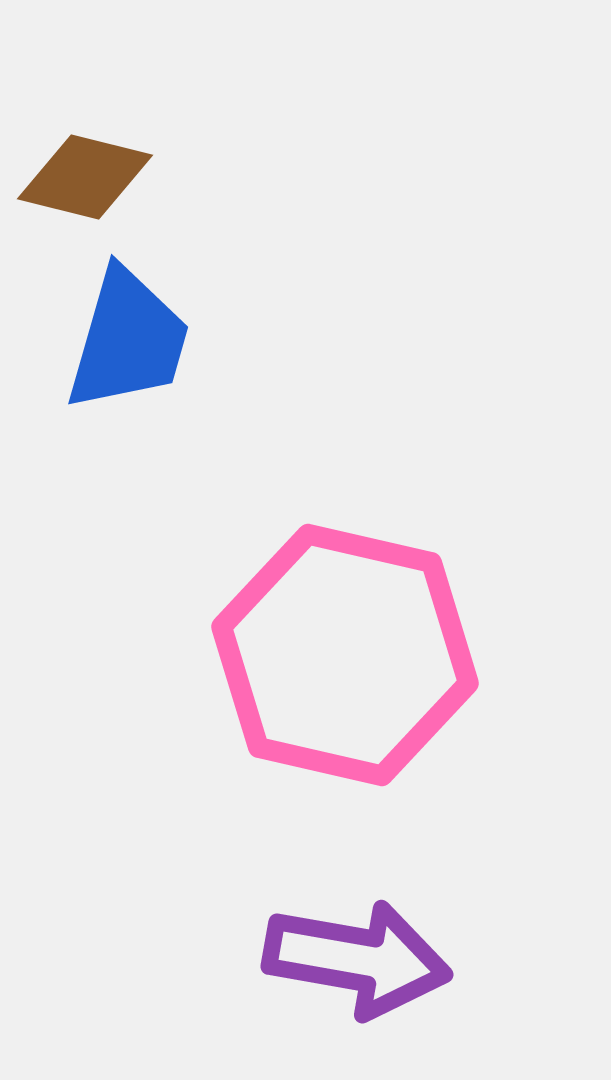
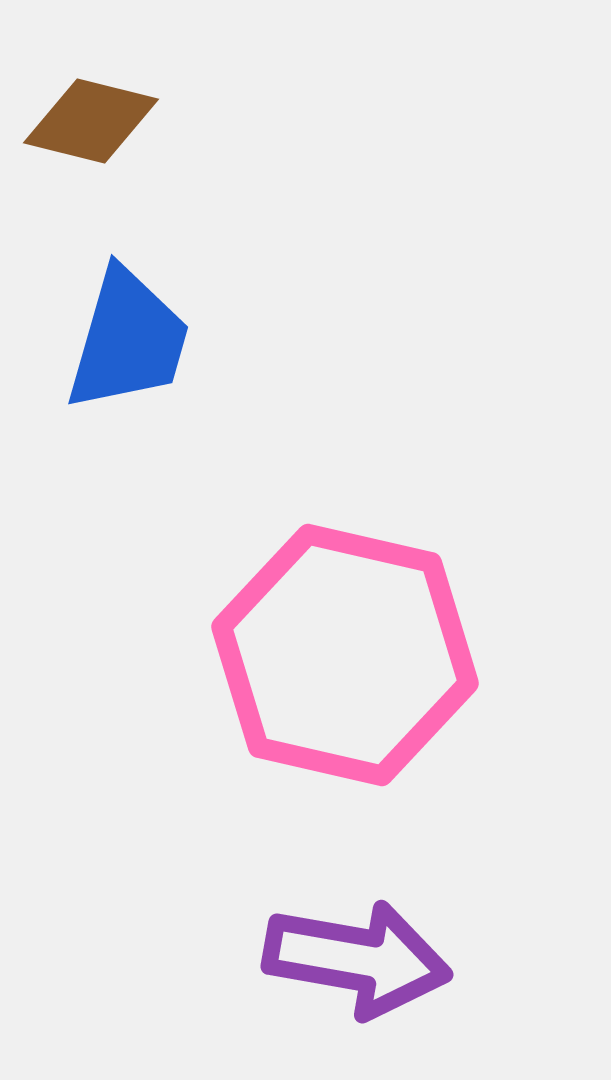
brown diamond: moved 6 px right, 56 px up
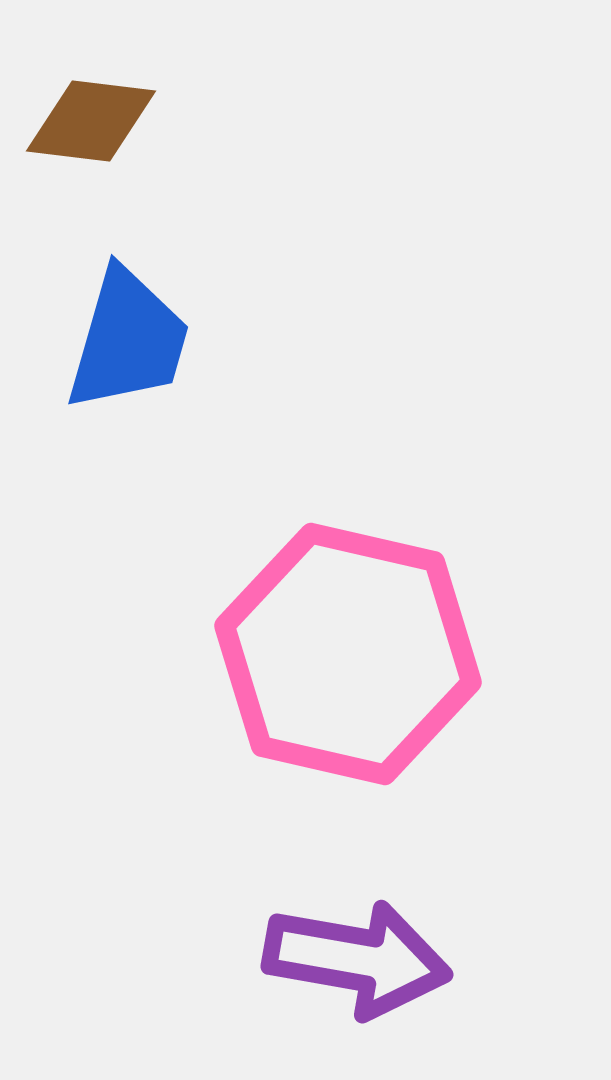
brown diamond: rotated 7 degrees counterclockwise
pink hexagon: moved 3 px right, 1 px up
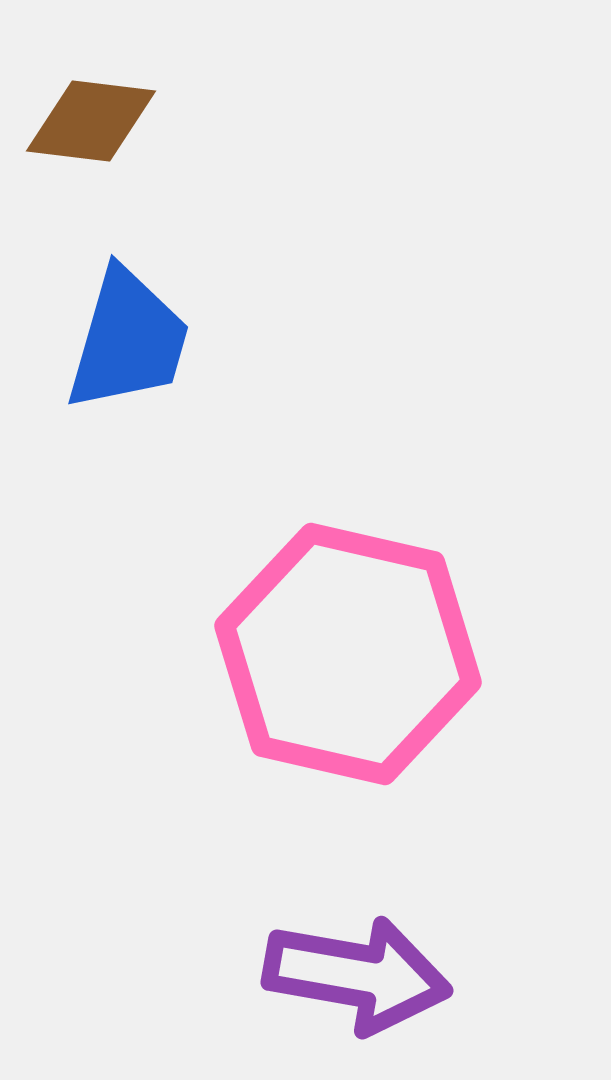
purple arrow: moved 16 px down
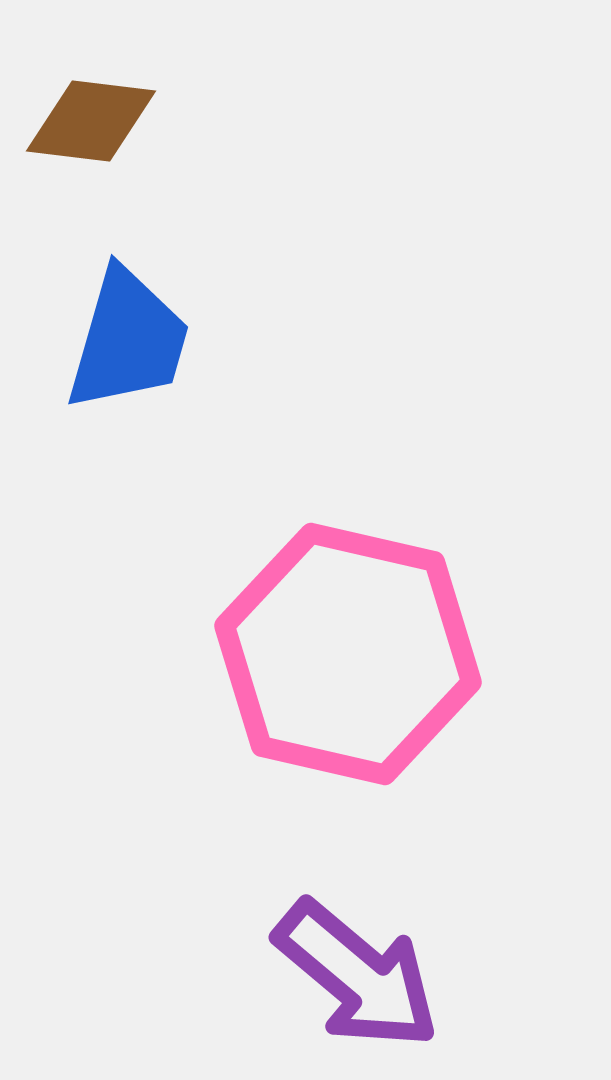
purple arrow: rotated 30 degrees clockwise
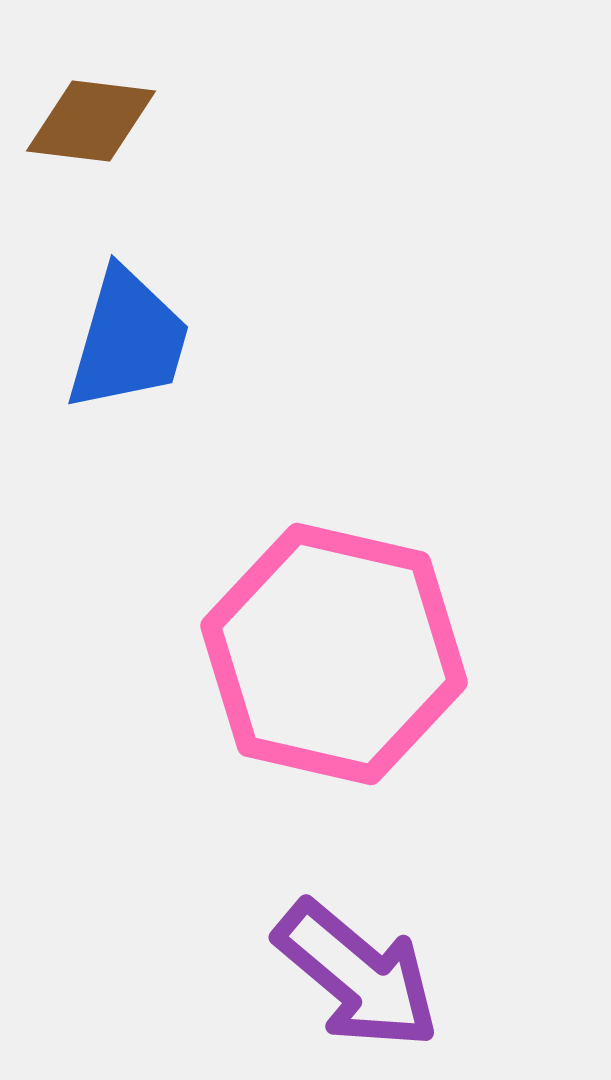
pink hexagon: moved 14 px left
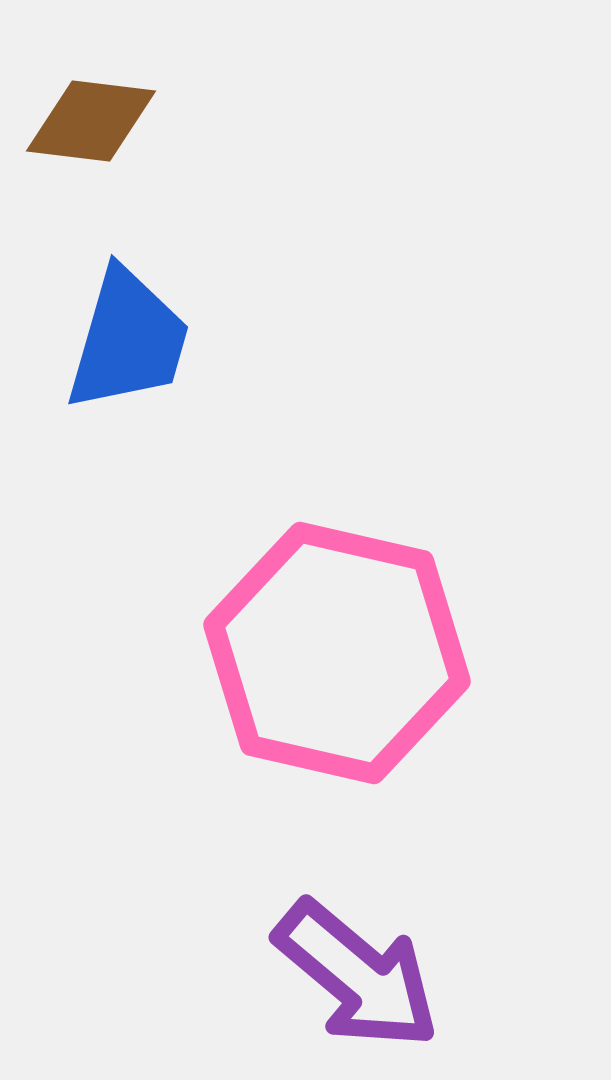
pink hexagon: moved 3 px right, 1 px up
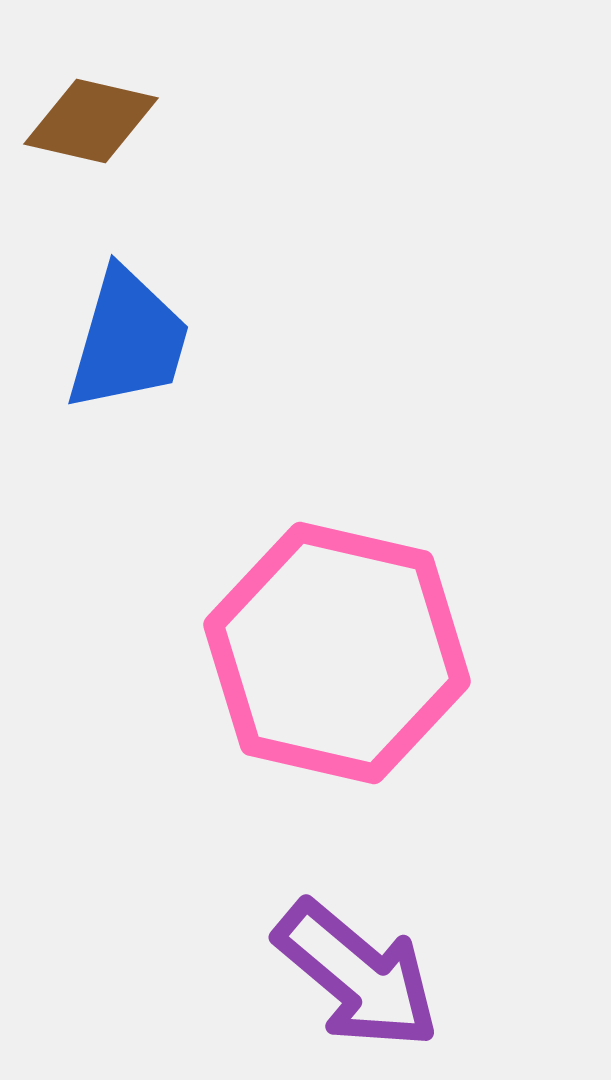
brown diamond: rotated 6 degrees clockwise
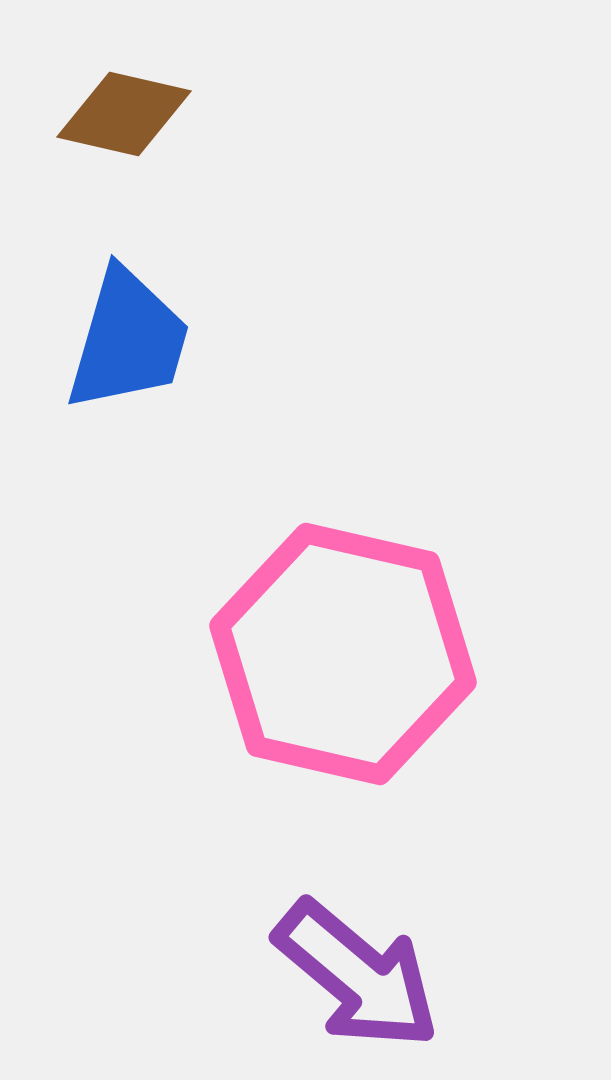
brown diamond: moved 33 px right, 7 px up
pink hexagon: moved 6 px right, 1 px down
